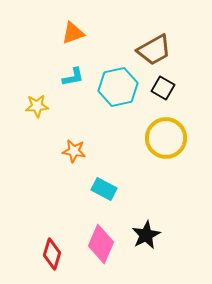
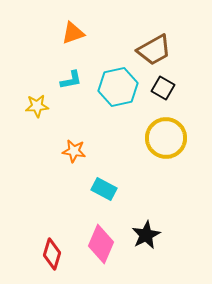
cyan L-shape: moved 2 px left, 3 px down
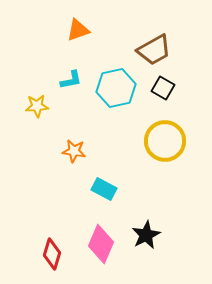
orange triangle: moved 5 px right, 3 px up
cyan hexagon: moved 2 px left, 1 px down
yellow circle: moved 1 px left, 3 px down
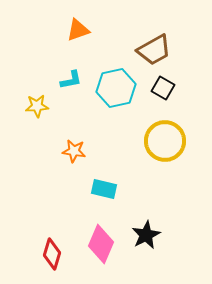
cyan rectangle: rotated 15 degrees counterclockwise
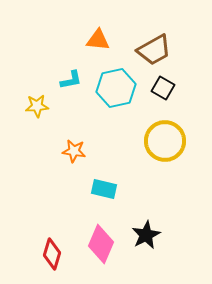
orange triangle: moved 20 px right, 10 px down; rotated 25 degrees clockwise
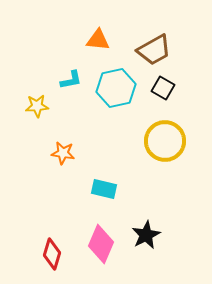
orange star: moved 11 px left, 2 px down
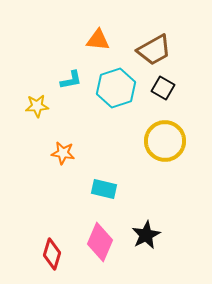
cyan hexagon: rotated 6 degrees counterclockwise
pink diamond: moved 1 px left, 2 px up
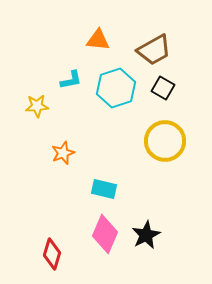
orange star: rotated 30 degrees counterclockwise
pink diamond: moved 5 px right, 8 px up
